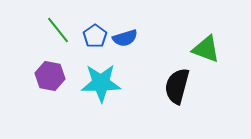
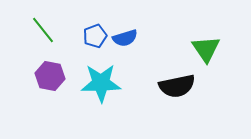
green line: moved 15 px left
blue pentagon: rotated 15 degrees clockwise
green triangle: rotated 36 degrees clockwise
black semicircle: rotated 117 degrees counterclockwise
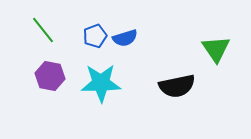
green triangle: moved 10 px right
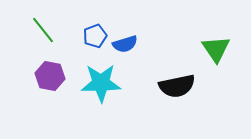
blue semicircle: moved 6 px down
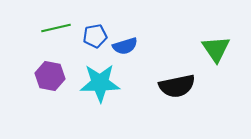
green line: moved 13 px right, 2 px up; rotated 64 degrees counterclockwise
blue pentagon: rotated 10 degrees clockwise
blue semicircle: moved 2 px down
cyan star: moved 1 px left
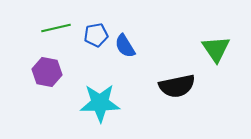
blue pentagon: moved 1 px right, 1 px up
blue semicircle: rotated 75 degrees clockwise
purple hexagon: moved 3 px left, 4 px up
cyan star: moved 20 px down
